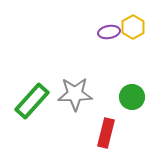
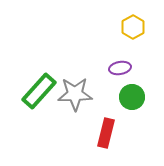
purple ellipse: moved 11 px right, 36 px down
green rectangle: moved 7 px right, 10 px up
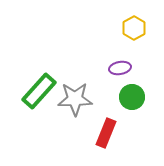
yellow hexagon: moved 1 px right, 1 px down
gray star: moved 5 px down
red rectangle: rotated 8 degrees clockwise
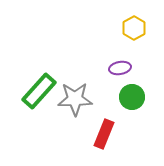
red rectangle: moved 2 px left, 1 px down
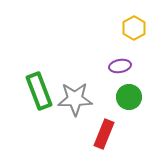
purple ellipse: moved 2 px up
green rectangle: rotated 63 degrees counterclockwise
green circle: moved 3 px left
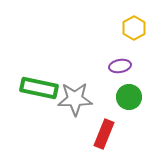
green rectangle: moved 3 px up; rotated 57 degrees counterclockwise
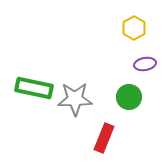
purple ellipse: moved 25 px right, 2 px up
green rectangle: moved 5 px left
red rectangle: moved 4 px down
